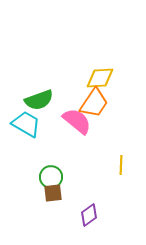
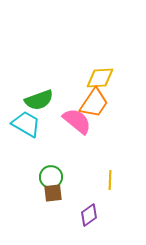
yellow line: moved 11 px left, 15 px down
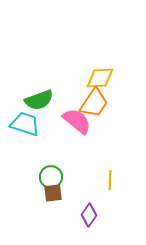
cyan trapezoid: moved 1 px left; rotated 12 degrees counterclockwise
purple diamond: rotated 20 degrees counterclockwise
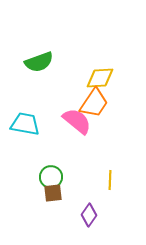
green semicircle: moved 38 px up
cyan trapezoid: rotated 8 degrees counterclockwise
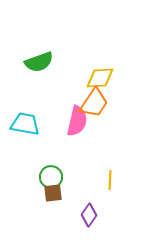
pink semicircle: rotated 64 degrees clockwise
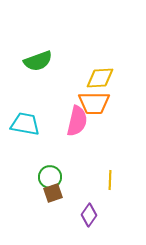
green semicircle: moved 1 px left, 1 px up
orange trapezoid: rotated 56 degrees clockwise
green circle: moved 1 px left
brown square: rotated 12 degrees counterclockwise
